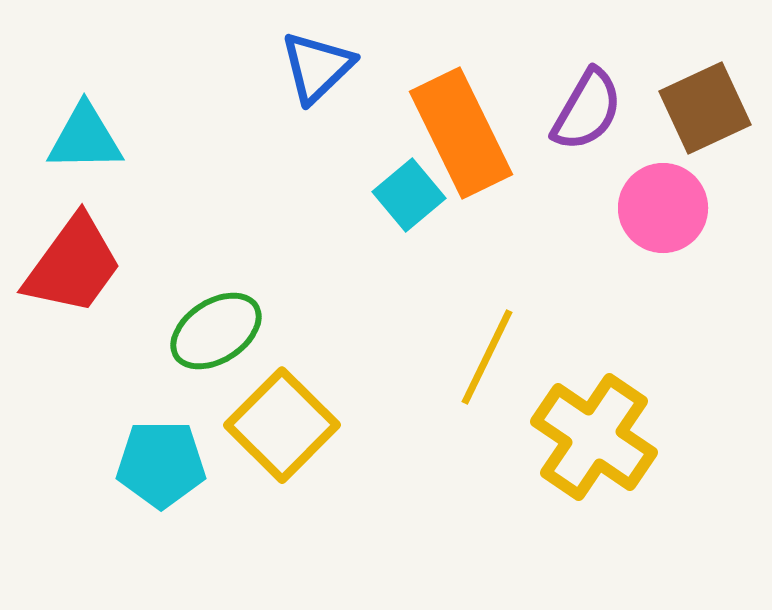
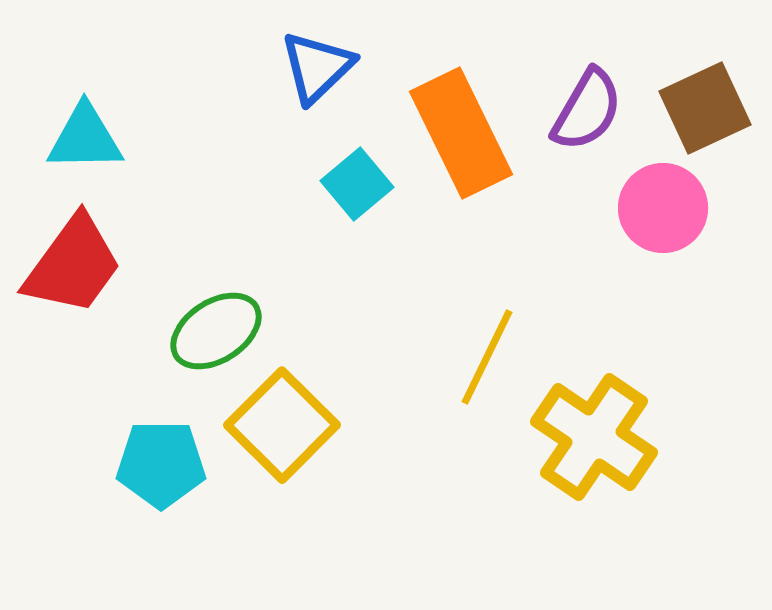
cyan square: moved 52 px left, 11 px up
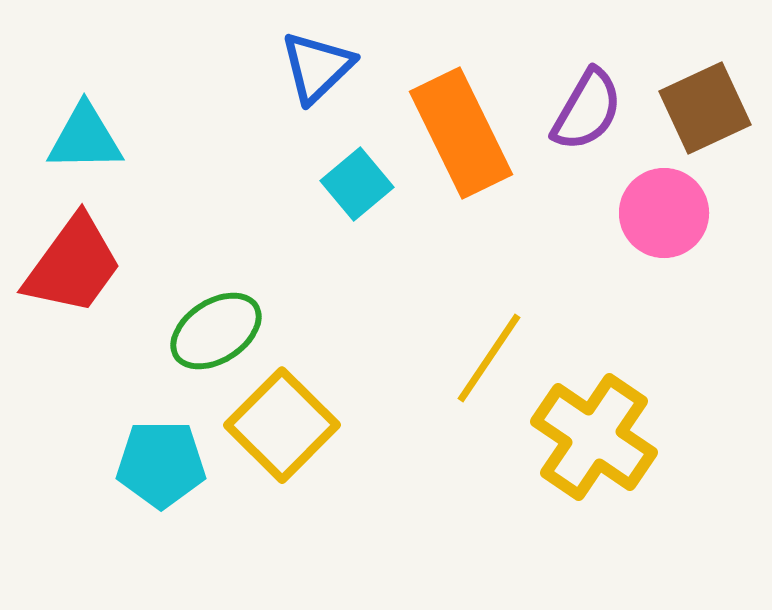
pink circle: moved 1 px right, 5 px down
yellow line: moved 2 px right, 1 px down; rotated 8 degrees clockwise
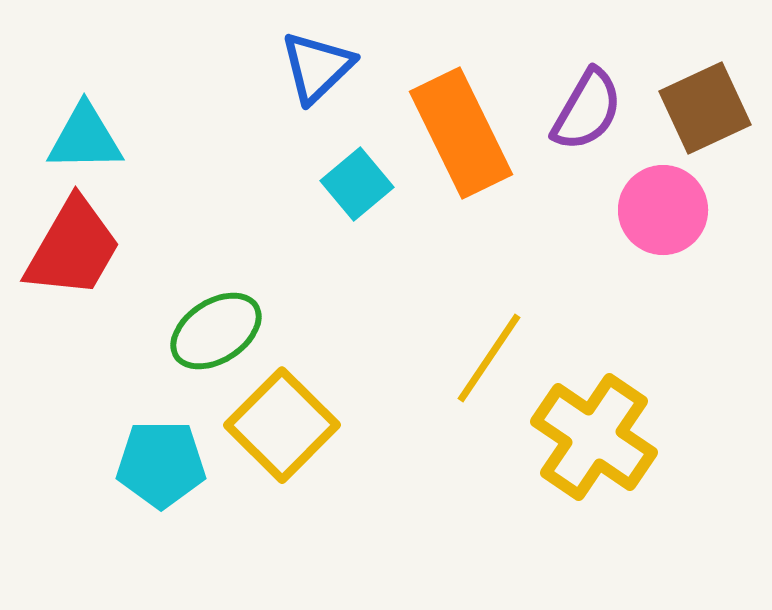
pink circle: moved 1 px left, 3 px up
red trapezoid: moved 17 px up; rotated 6 degrees counterclockwise
